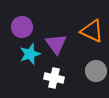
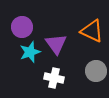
cyan star: moved 2 px up
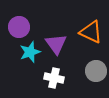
purple circle: moved 3 px left
orange triangle: moved 1 px left, 1 px down
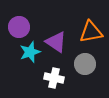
orange triangle: rotated 35 degrees counterclockwise
purple triangle: moved 2 px up; rotated 20 degrees counterclockwise
gray circle: moved 11 px left, 7 px up
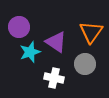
orange triangle: rotated 45 degrees counterclockwise
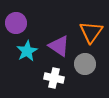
purple circle: moved 3 px left, 4 px up
purple triangle: moved 3 px right, 4 px down
cyan star: moved 3 px left, 1 px up; rotated 10 degrees counterclockwise
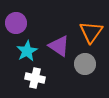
white cross: moved 19 px left
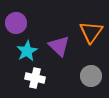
purple triangle: rotated 10 degrees clockwise
gray circle: moved 6 px right, 12 px down
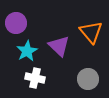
orange triangle: rotated 15 degrees counterclockwise
gray circle: moved 3 px left, 3 px down
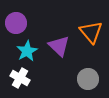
white cross: moved 15 px left; rotated 18 degrees clockwise
